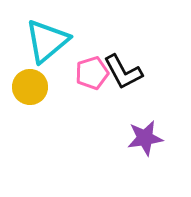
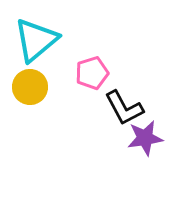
cyan triangle: moved 11 px left, 1 px up
black L-shape: moved 1 px right, 36 px down
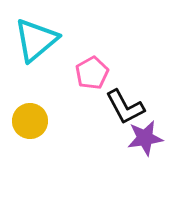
pink pentagon: rotated 12 degrees counterclockwise
yellow circle: moved 34 px down
black L-shape: moved 1 px right, 1 px up
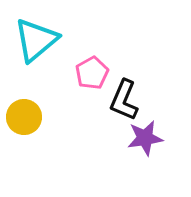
black L-shape: moved 1 px left, 7 px up; rotated 51 degrees clockwise
yellow circle: moved 6 px left, 4 px up
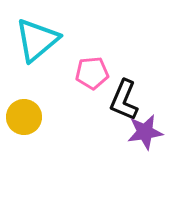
cyan triangle: moved 1 px right
pink pentagon: rotated 24 degrees clockwise
purple star: moved 6 px up
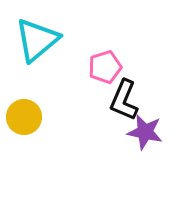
pink pentagon: moved 13 px right, 6 px up; rotated 12 degrees counterclockwise
purple star: rotated 21 degrees clockwise
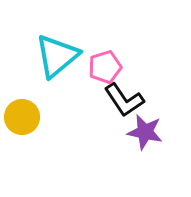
cyan triangle: moved 20 px right, 16 px down
black L-shape: rotated 57 degrees counterclockwise
yellow circle: moved 2 px left
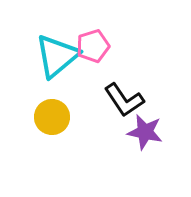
pink pentagon: moved 12 px left, 21 px up
yellow circle: moved 30 px right
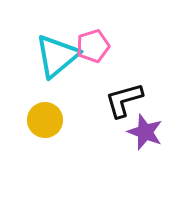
black L-shape: rotated 108 degrees clockwise
yellow circle: moved 7 px left, 3 px down
purple star: rotated 9 degrees clockwise
